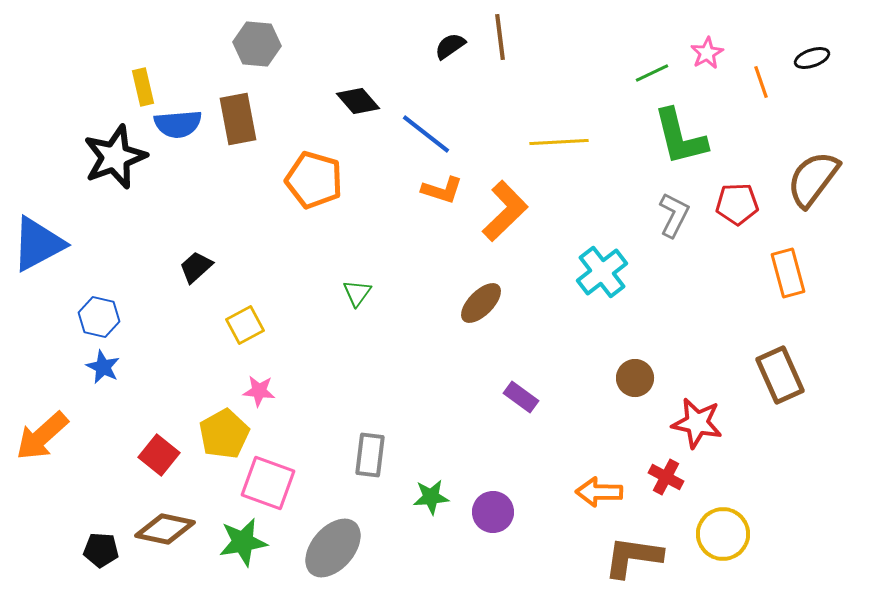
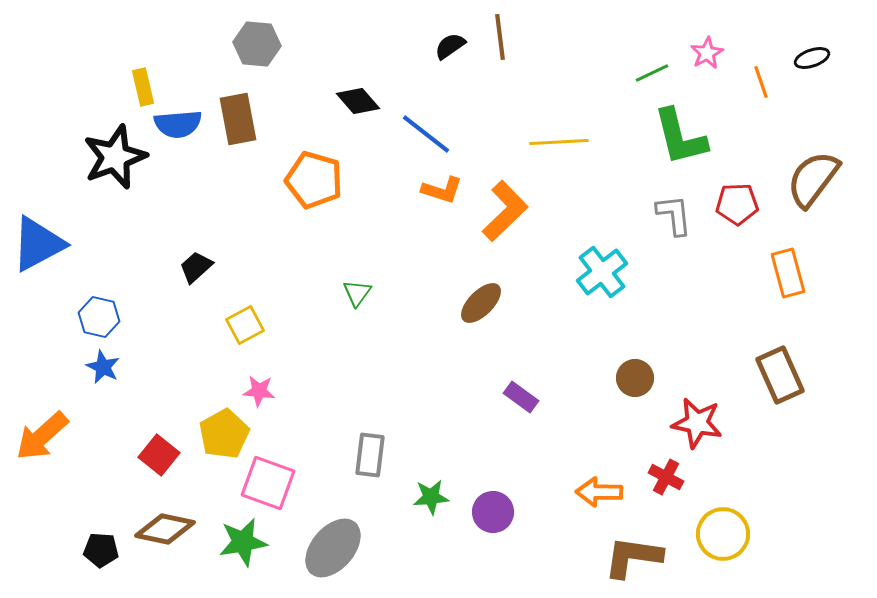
gray L-shape at (674, 215): rotated 33 degrees counterclockwise
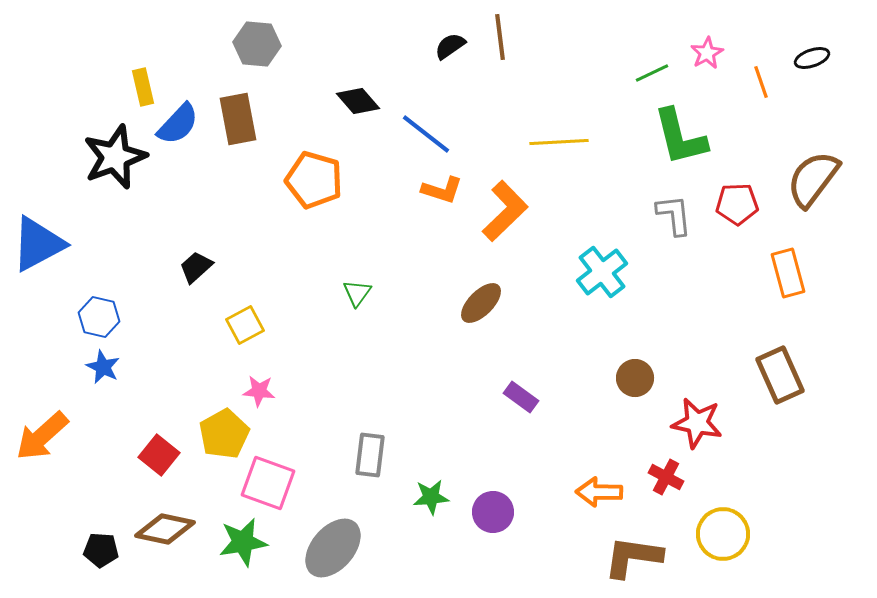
blue semicircle at (178, 124): rotated 42 degrees counterclockwise
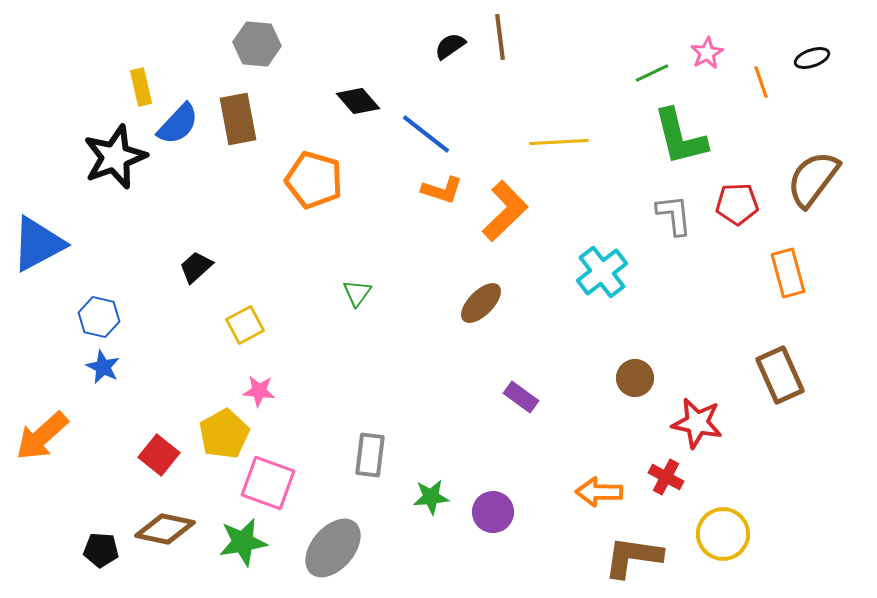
yellow rectangle at (143, 87): moved 2 px left
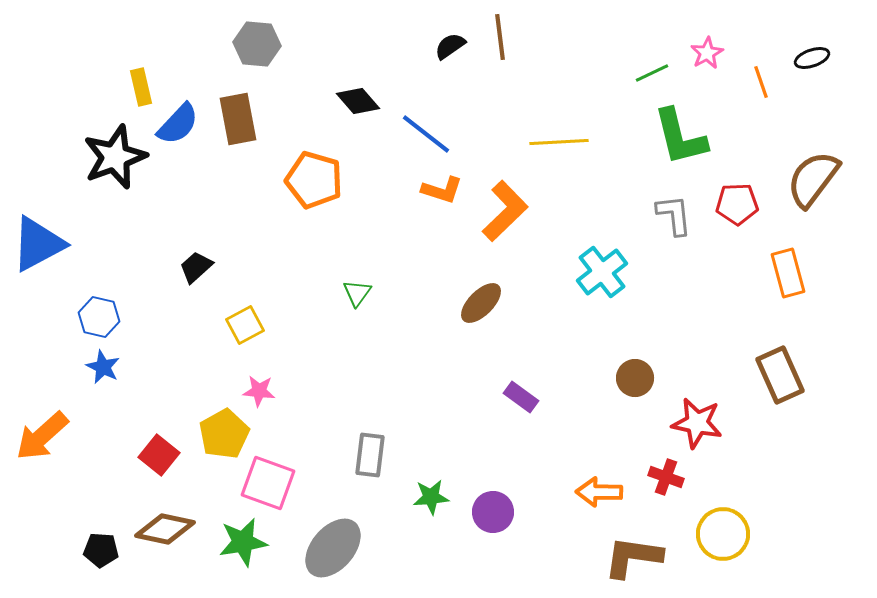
red cross at (666, 477): rotated 8 degrees counterclockwise
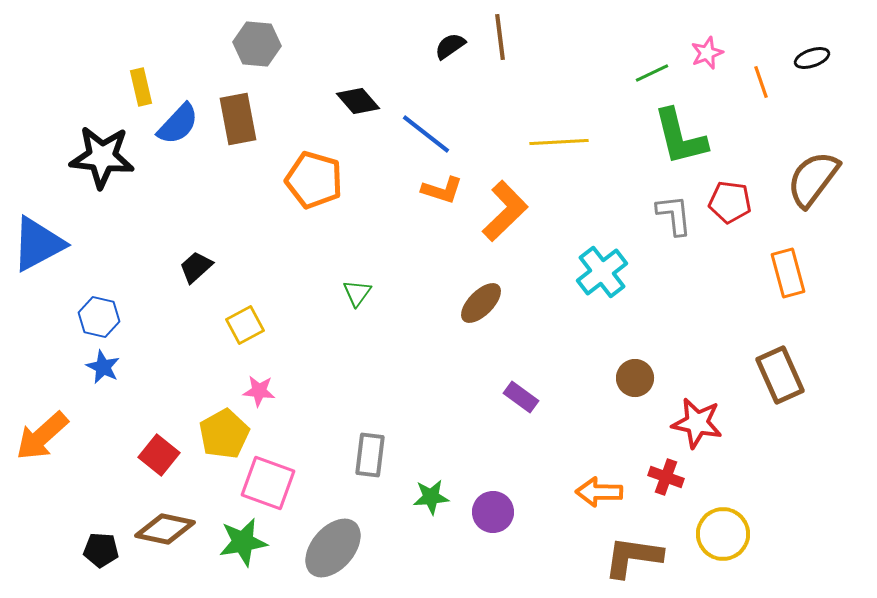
pink star at (707, 53): rotated 8 degrees clockwise
black star at (115, 157): moved 13 px left; rotated 26 degrees clockwise
red pentagon at (737, 204): moved 7 px left, 2 px up; rotated 9 degrees clockwise
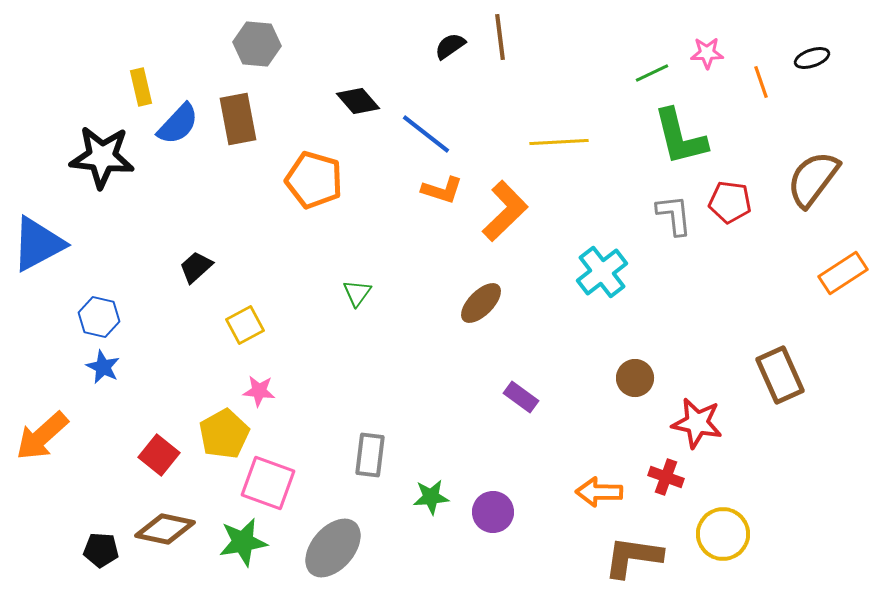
pink star at (707, 53): rotated 20 degrees clockwise
orange rectangle at (788, 273): moved 55 px right; rotated 72 degrees clockwise
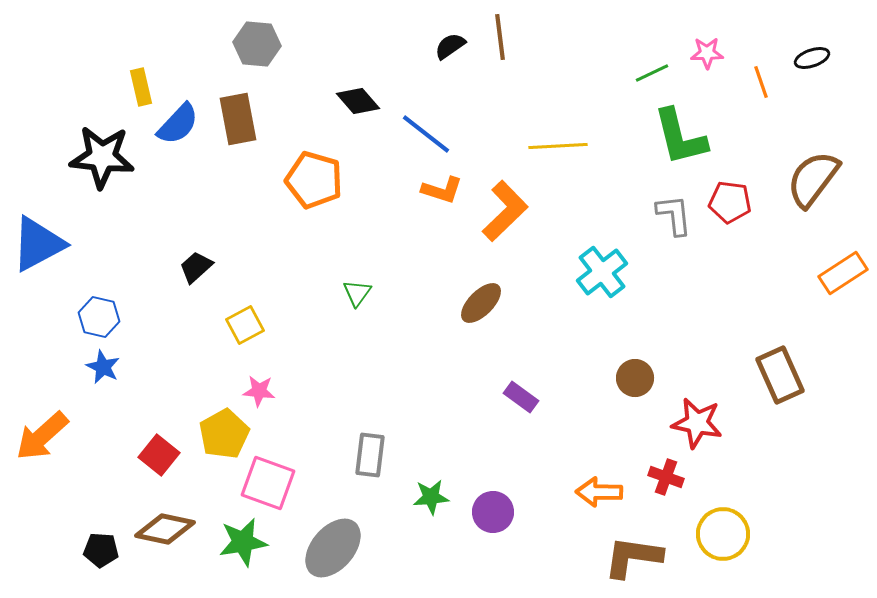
yellow line at (559, 142): moved 1 px left, 4 px down
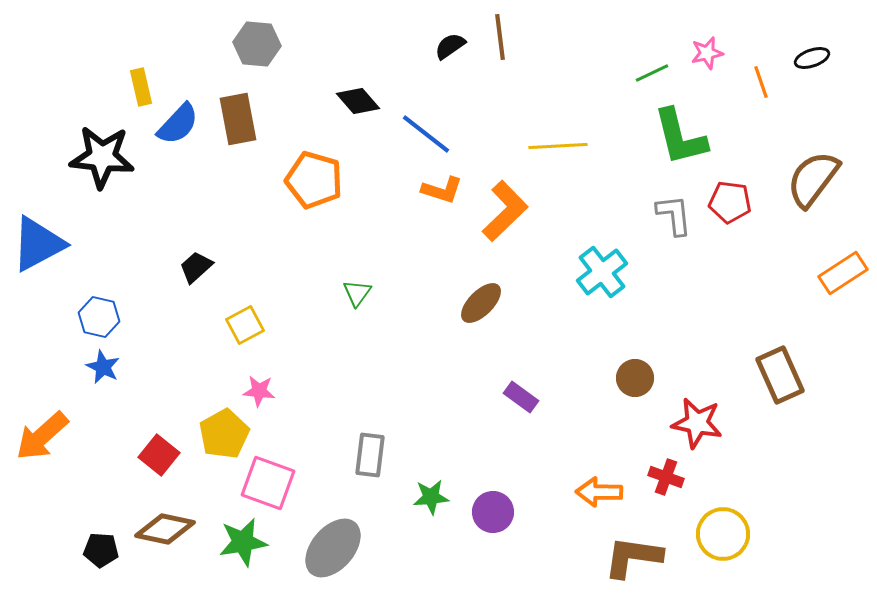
pink star at (707, 53): rotated 12 degrees counterclockwise
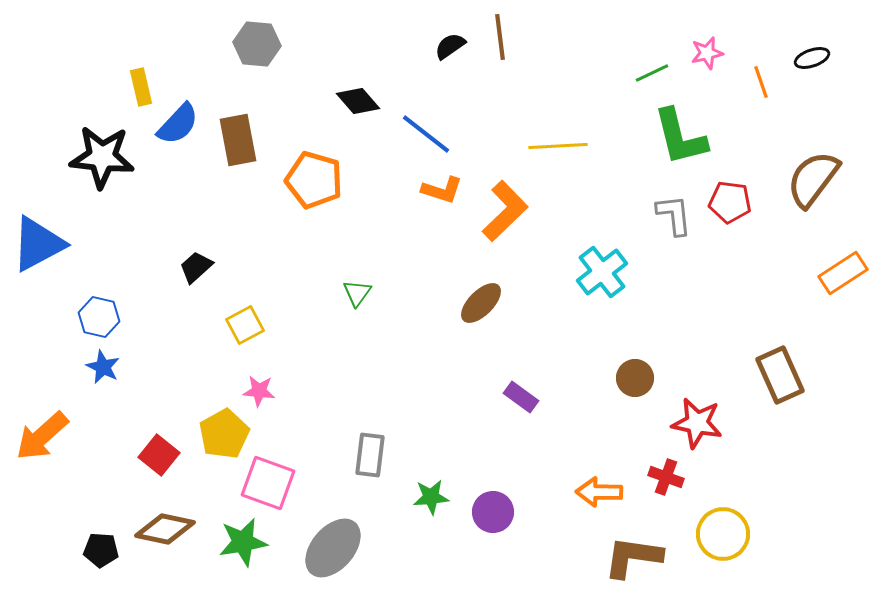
brown rectangle at (238, 119): moved 21 px down
